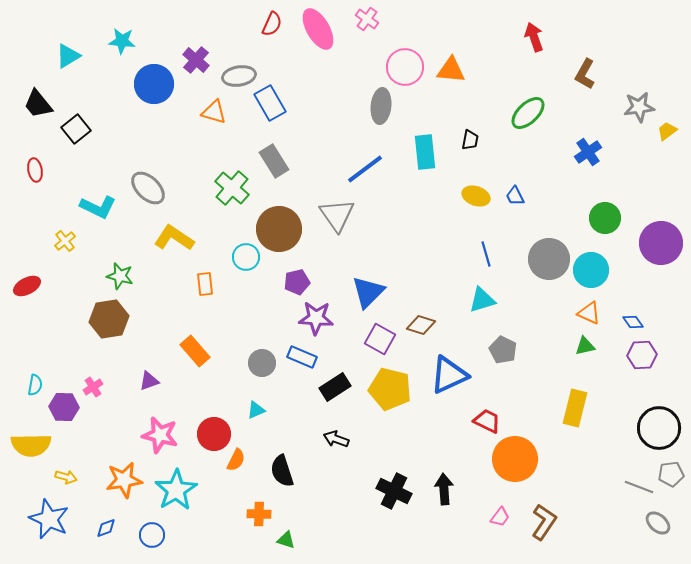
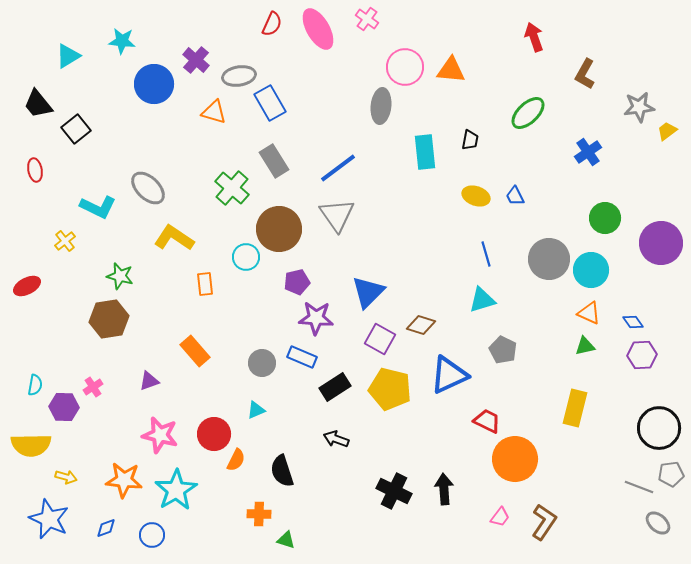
blue line at (365, 169): moved 27 px left, 1 px up
orange star at (124, 480): rotated 15 degrees clockwise
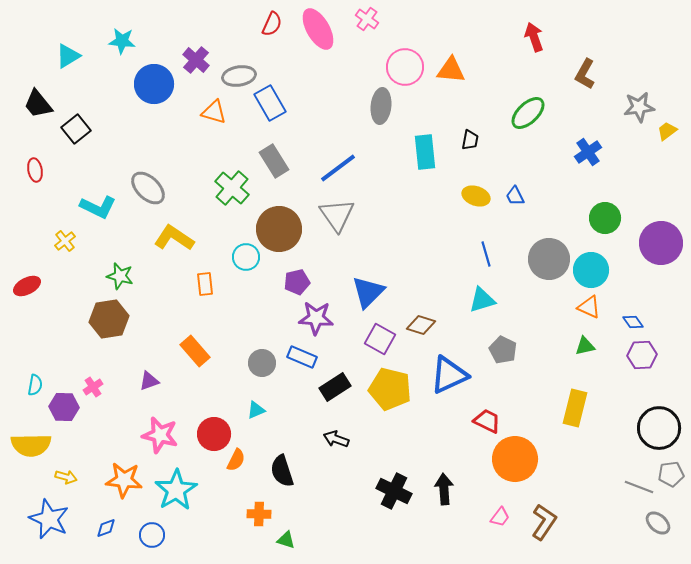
orange triangle at (589, 313): moved 6 px up
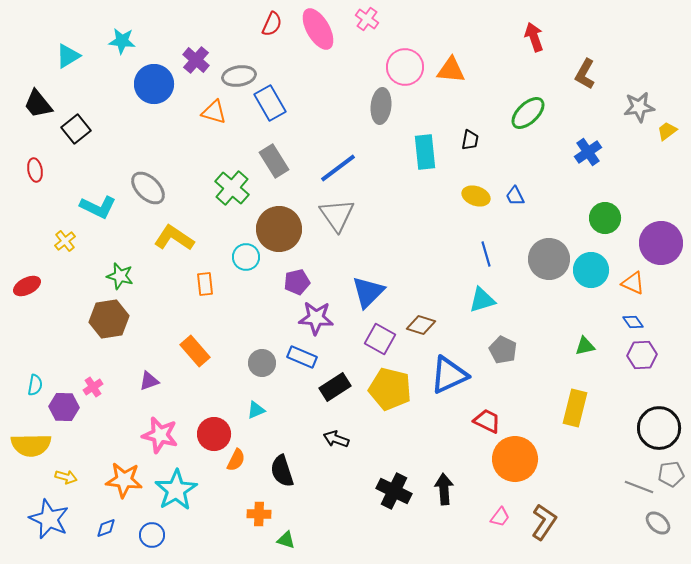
orange triangle at (589, 307): moved 44 px right, 24 px up
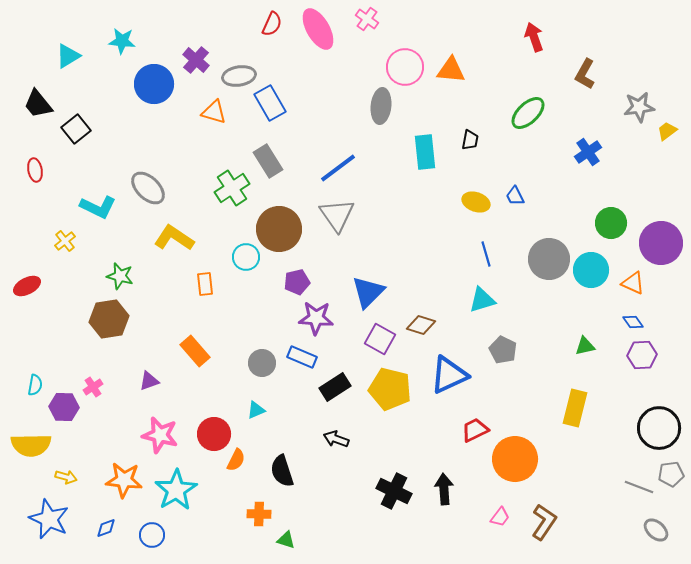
gray rectangle at (274, 161): moved 6 px left
green cross at (232, 188): rotated 16 degrees clockwise
yellow ellipse at (476, 196): moved 6 px down
green circle at (605, 218): moved 6 px right, 5 px down
red trapezoid at (487, 421): moved 12 px left, 9 px down; rotated 52 degrees counterclockwise
gray ellipse at (658, 523): moved 2 px left, 7 px down
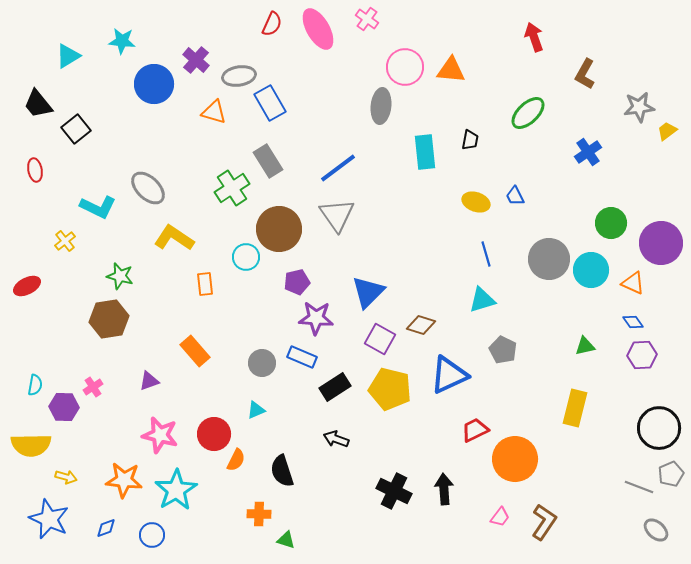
gray pentagon at (671, 474): rotated 15 degrees counterclockwise
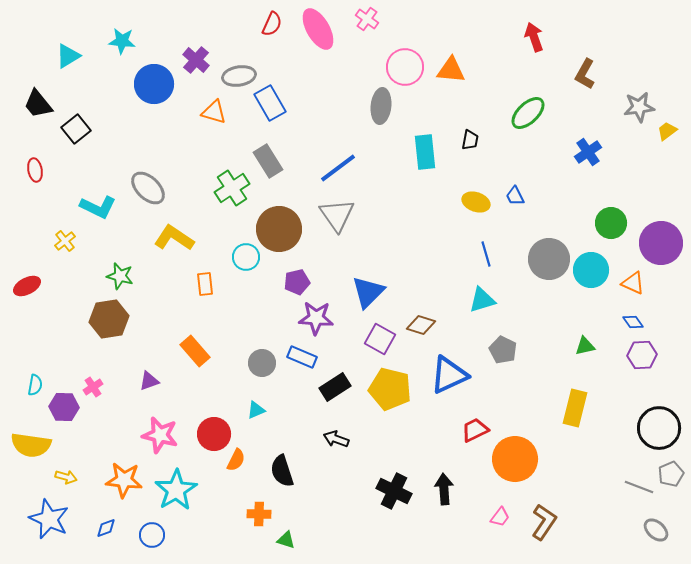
yellow semicircle at (31, 445): rotated 9 degrees clockwise
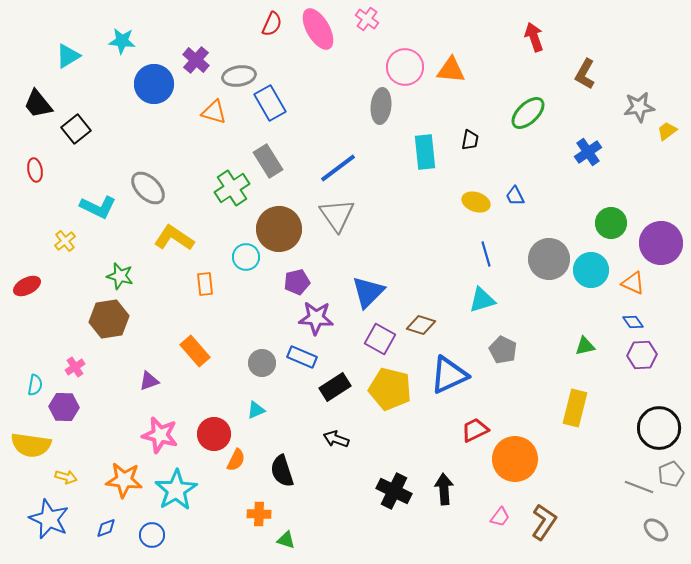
pink cross at (93, 387): moved 18 px left, 20 px up
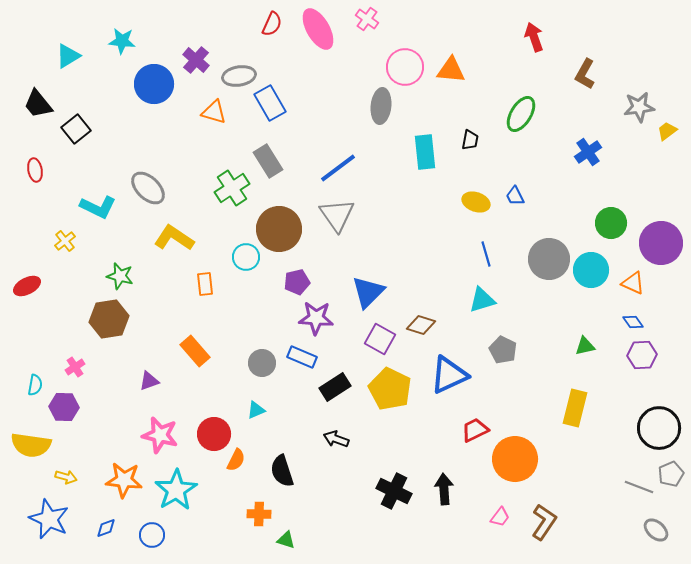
green ellipse at (528, 113): moved 7 px left, 1 px down; rotated 15 degrees counterclockwise
yellow pentagon at (390, 389): rotated 12 degrees clockwise
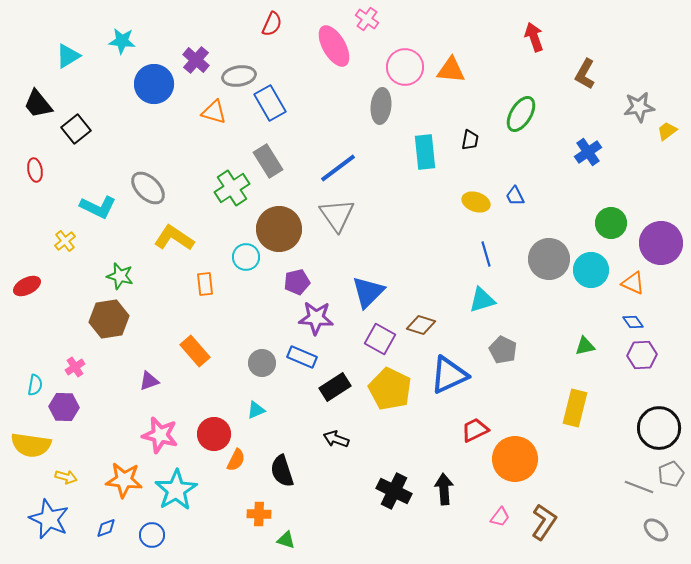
pink ellipse at (318, 29): moved 16 px right, 17 px down
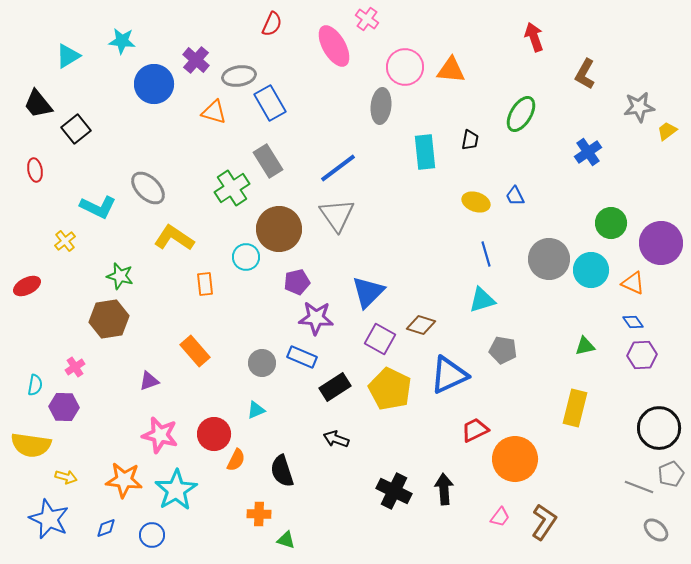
gray pentagon at (503, 350): rotated 16 degrees counterclockwise
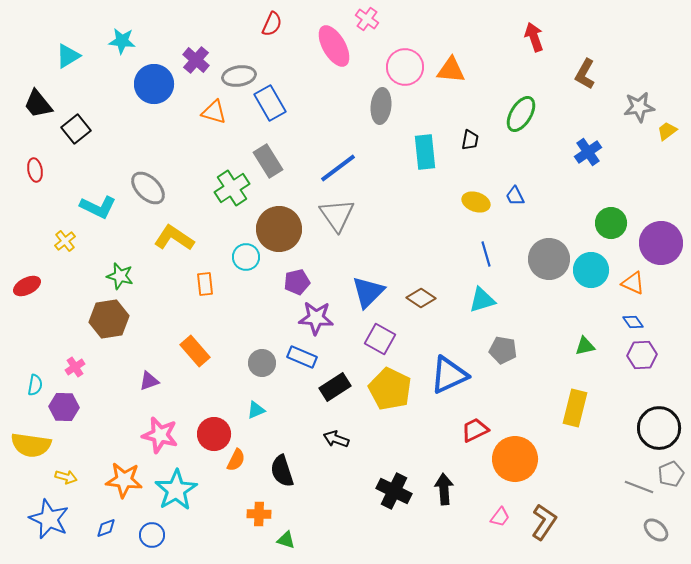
brown diamond at (421, 325): moved 27 px up; rotated 16 degrees clockwise
